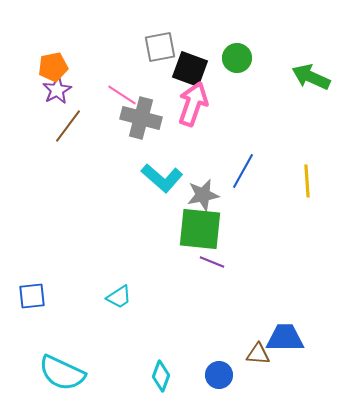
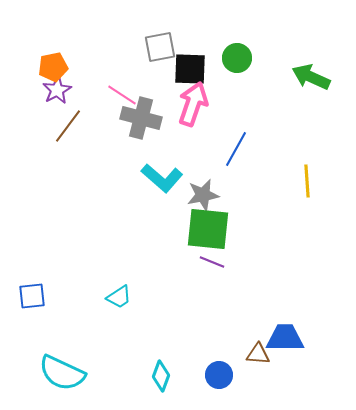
black square: rotated 18 degrees counterclockwise
blue line: moved 7 px left, 22 px up
green square: moved 8 px right
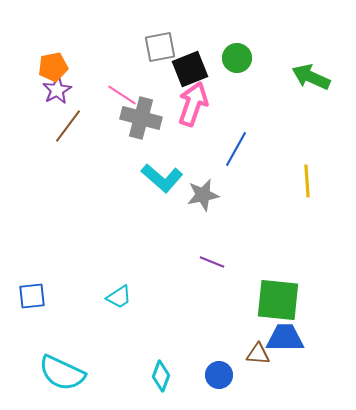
black square: rotated 24 degrees counterclockwise
green square: moved 70 px right, 71 px down
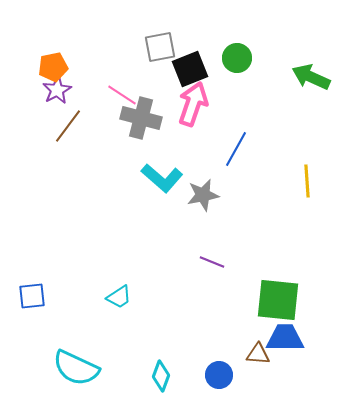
cyan semicircle: moved 14 px right, 5 px up
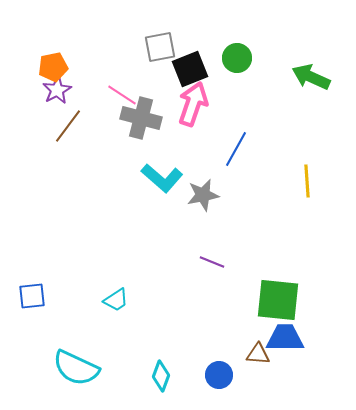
cyan trapezoid: moved 3 px left, 3 px down
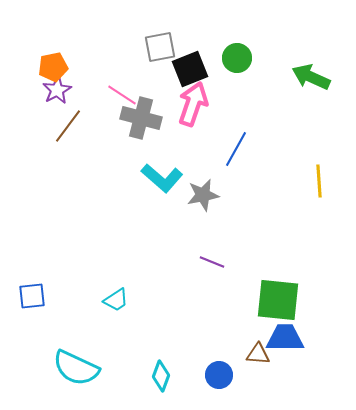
yellow line: moved 12 px right
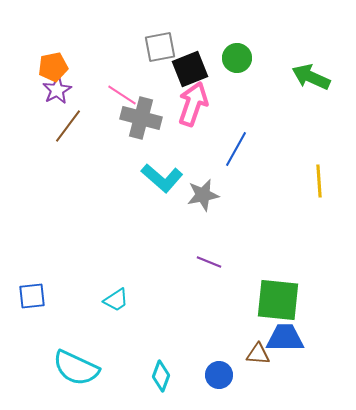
purple line: moved 3 px left
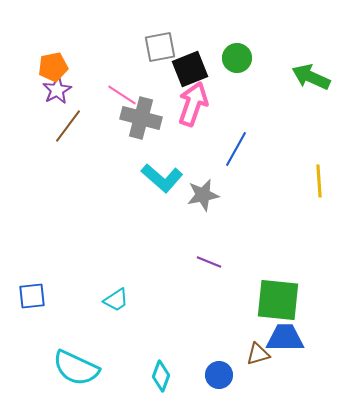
brown triangle: rotated 20 degrees counterclockwise
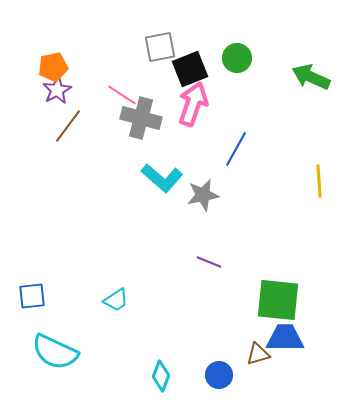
cyan semicircle: moved 21 px left, 16 px up
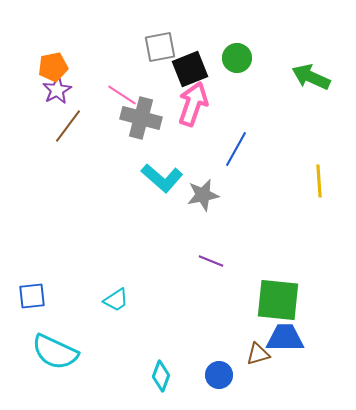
purple line: moved 2 px right, 1 px up
